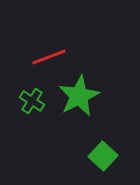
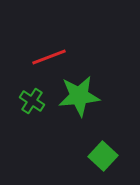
green star: rotated 21 degrees clockwise
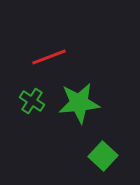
green star: moved 7 px down
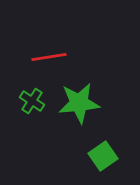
red line: rotated 12 degrees clockwise
green square: rotated 12 degrees clockwise
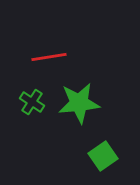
green cross: moved 1 px down
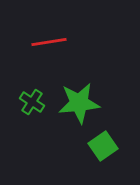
red line: moved 15 px up
green square: moved 10 px up
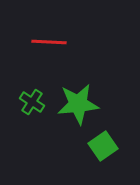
red line: rotated 12 degrees clockwise
green star: moved 1 px left, 1 px down
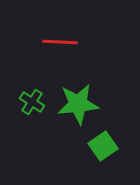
red line: moved 11 px right
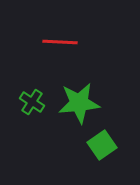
green star: moved 1 px right, 1 px up
green square: moved 1 px left, 1 px up
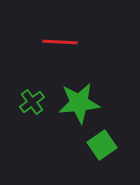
green cross: rotated 20 degrees clockwise
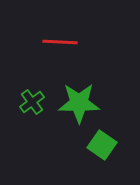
green star: rotated 6 degrees clockwise
green square: rotated 20 degrees counterclockwise
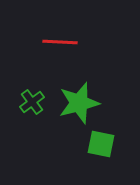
green star: rotated 15 degrees counterclockwise
green square: moved 1 px left, 1 px up; rotated 24 degrees counterclockwise
